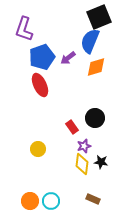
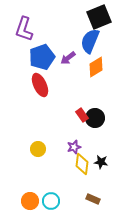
orange diamond: rotated 15 degrees counterclockwise
red rectangle: moved 10 px right, 12 px up
purple star: moved 10 px left, 1 px down
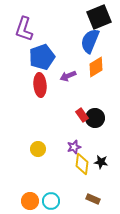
purple arrow: moved 18 px down; rotated 14 degrees clockwise
red ellipse: rotated 20 degrees clockwise
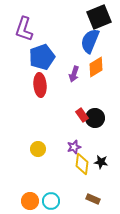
purple arrow: moved 6 px right, 2 px up; rotated 49 degrees counterclockwise
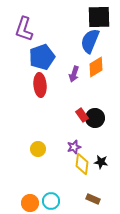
black square: rotated 20 degrees clockwise
orange circle: moved 2 px down
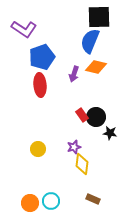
purple L-shape: rotated 75 degrees counterclockwise
orange diamond: rotated 45 degrees clockwise
black circle: moved 1 px right, 1 px up
black star: moved 9 px right, 29 px up
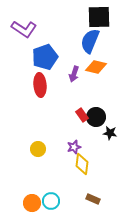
blue pentagon: moved 3 px right
orange circle: moved 2 px right
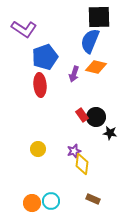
purple star: moved 4 px down
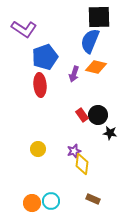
black circle: moved 2 px right, 2 px up
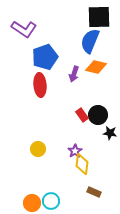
purple star: moved 1 px right; rotated 16 degrees counterclockwise
brown rectangle: moved 1 px right, 7 px up
